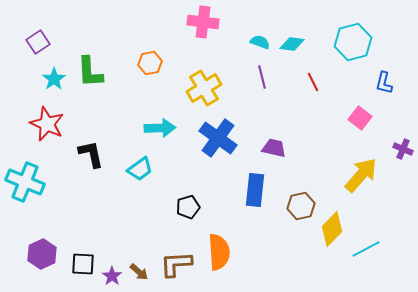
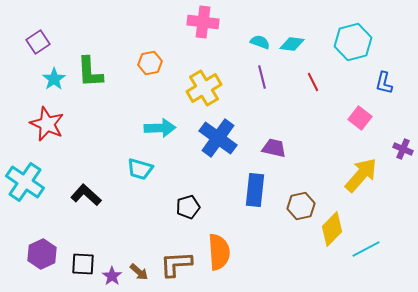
black L-shape: moved 5 px left, 41 px down; rotated 36 degrees counterclockwise
cyan trapezoid: rotated 52 degrees clockwise
cyan cross: rotated 12 degrees clockwise
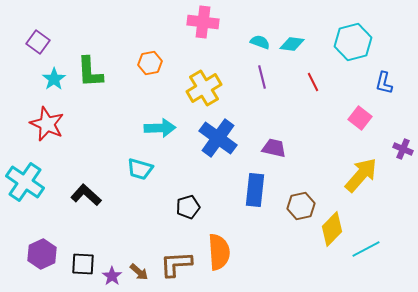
purple square: rotated 20 degrees counterclockwise
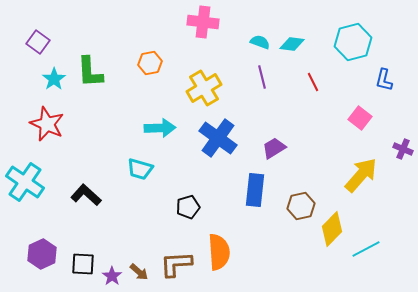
blue L-shape: moved 3 px up
purple trapezoid: rotated 45 degrees counterclockwise
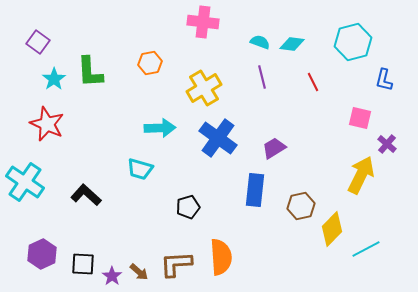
pink square: rotated 25 degrees counterclockwise
purple cross: moved 16 px left, 5 px up; rotated 18 degrees clockwise
yellow arrow: rotated 15 degrees counterclockwise
orange semicircle: moved 2 px right, 5 px down
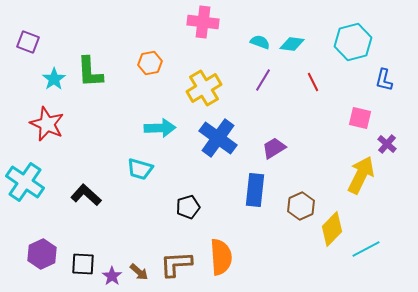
purple square: moved 10 px left; rotated 15 degrees counterclockwise
purple line: moved 1 px right, 3 px down; rotated 45 degrees clockwise
brown hexagon: rotated 12 degrees counterclockwise
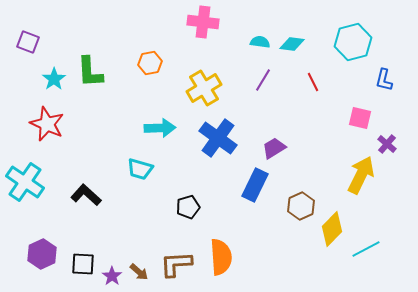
cyan semicircle: rotated 12 degrees counterclockwise
blue rectangle: moved 5 px up; rotated 20 degrees clockwise
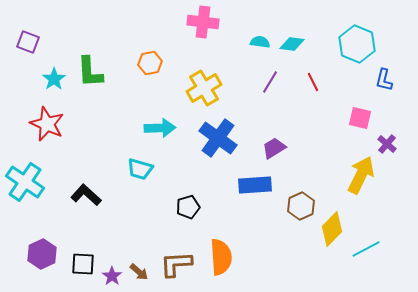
cyan hexagon: moved 4 px right, 2 px down; rotated 24 degrees counterclockwise
purple line: moved 7 px right, 2 px down
blue rectangle: rotated 60 degrees clockwise
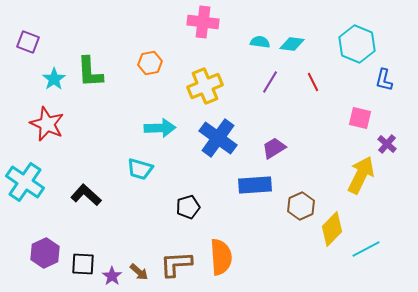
yellow cross: moved 1 px right, 2 px up; rotated 8 degrees clockwise
purple hexagon: moved 3 px right, 1 px up
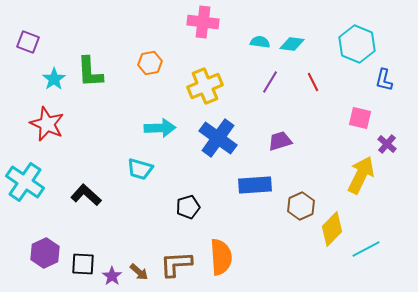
purple trapezoid: moved 6 px right, 7 px up; rotated 15 degrees clockwise
